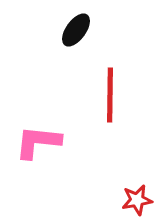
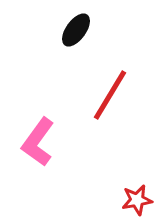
red line: rotated 30 degrees clockwise
pink L-shape: rotated 60 degrees counterclockwise
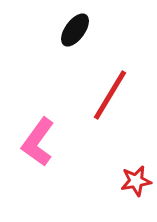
black ellipse: moved 1 px left
red star: moved 1 px left, 19 px up
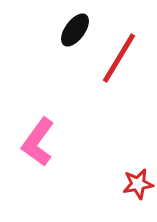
red line: moved 9 px right, 37 px up
red star: moved 2 px right, 3 px down
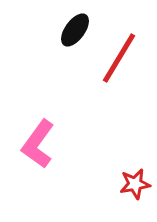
pink L-shape: moved 2 px down
red star: moved 3 px left
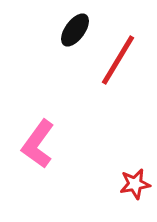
red line: moved 1 px left, 2 px down
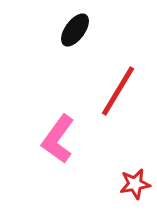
red line: moved 31 px down
pink L-shape: moved 20 px right, 5 px up
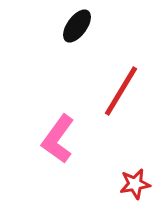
black ellipse: moved 2 px right, 4 px up
red line: moved 3 px right
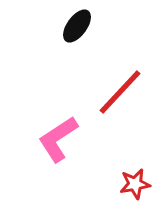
red line: moved 1 px left, 1 px down; rotated 12 degrees clockwise
pink L-shape: rotated 21 degrees clockwise
